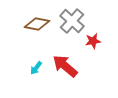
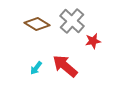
brown diamond: rotated 20 degrees clockwise
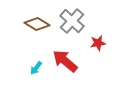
red star: moved 5 px right, 2 px down
red arrow: moved 5 px up
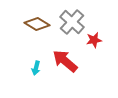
gray cross: moved 1 px down
red star: moved 4 px left, 3 px up
cyan arrow: rotated 24 degrees counterclockwise
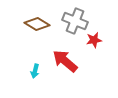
gray cross: moved 3 px right, 1 px up; rotated 20 degrees counterclockwise
cyan arrow: moved 1 px left, 3 px down
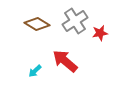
gray cross: rotated 35 degrees clockwise
red star: moved 6 px right, 7 px up
cyan arrow: rotated 32 degrees clockwise
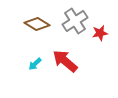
cyan arrow: moved 7 px up
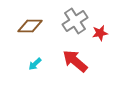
brown diamond: moved 7 px left, 2 px down; rotated 30 degrees counterclockwise
red arrow: moved 10 px right
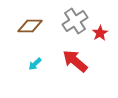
red star: rotated 21 degrees counterclockwise
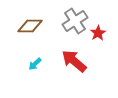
red star: moved 2 px left
red arrow: moved 1 px left
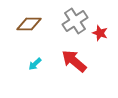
brown diamond: moved 1 px left, 2 px up
red star: moved 2 px right; rotated 21 degrees counterclockwise
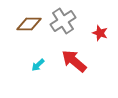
gray cross: moved 12 px left
cyan arrow: moved 3 px right, 1 px down
